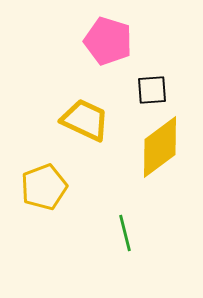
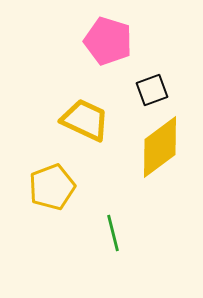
black square: rotated 16 degrees counterclockwise
yellow pentagon: moved 8 px right
green line: moved 12 px left
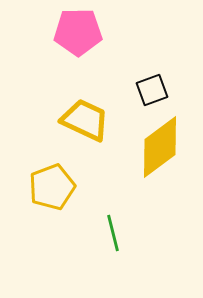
pink pentagon: moved 30 px left, 9 px up; rotated 18 degrees counterclockwise
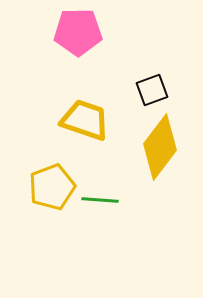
yellow trapezoid: rotated 6 degrees counterclockwise
yellow diamond: rotated 16 degrees counterclockwise
green line: moved 13 px left, 33 px up; rotated 72 degrees counterclockwise
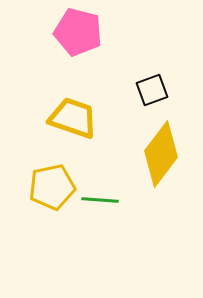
pink pentagon: rotated 15 degrees clockwise
yellow trapezoid: moved 12 px left, 2 px up
yellow diamond: moved 1 px right, 7 px down
yellow pentagon: rotated 9 degrees clockwise
